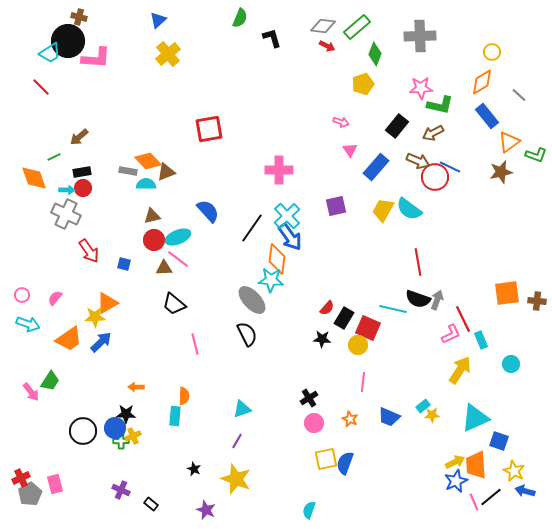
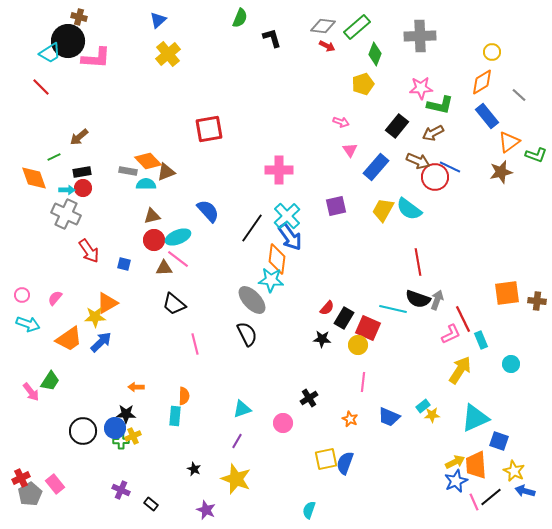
pink circle at (314, 423): moved 31 px left
pink rectangle at (55, 484): rotated 24 degrees counterclockwise
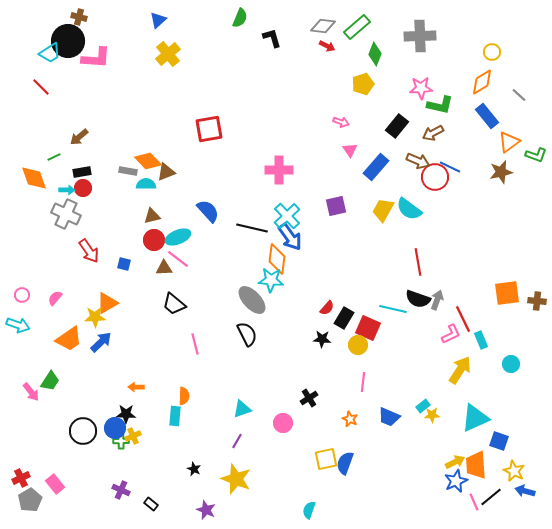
black line at (252, 228): rotated 68 degrees clockwise
cyan arrow at (28, 324): moved 10 px left, 1 px down
gray pentagon at (30, 494): moved 6 px down
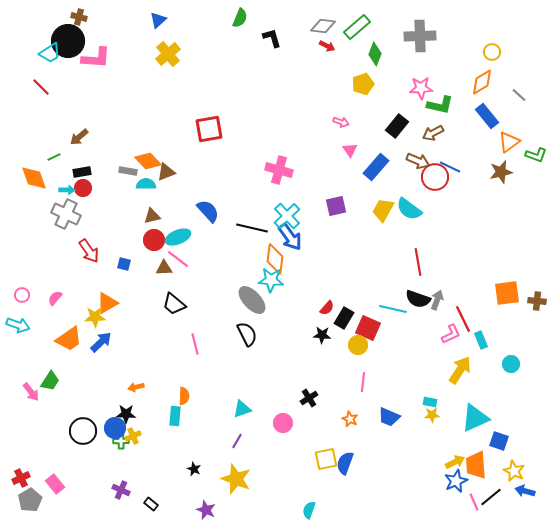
pink cross at (279, 170): rotated 16 degrees clockwise
orange diamond at (277, 259): moved 2 px left
black star at (322, 339): moved 4 px up
orange arrow at (136, 387): rotated 14 degrees counterclockwise
cyan rectangle at (423, 406): moved 7 px right, 4 px up; rotated 48 degrees clockwise
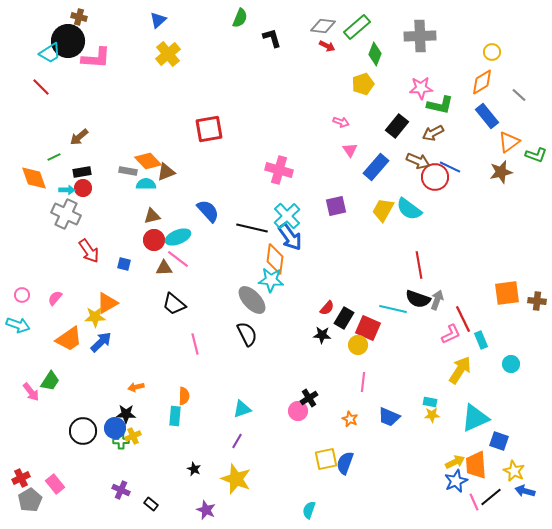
red line at (418, 262): moved 1 px right, 3 px down
pink circle at (283, 423): moved 15 px right, 12 px up
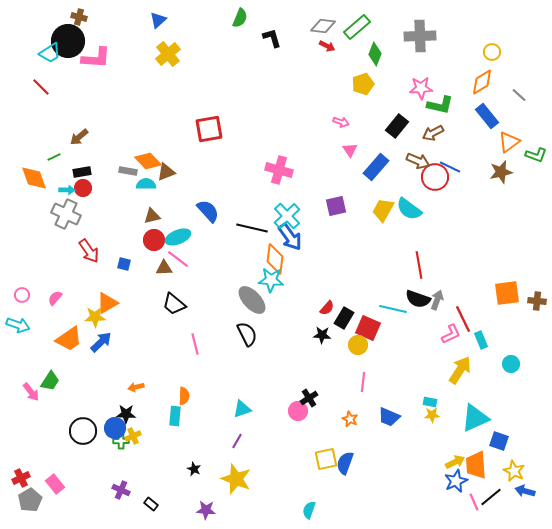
purple star at (206, 510): rotated 18 degrees counterclockwise
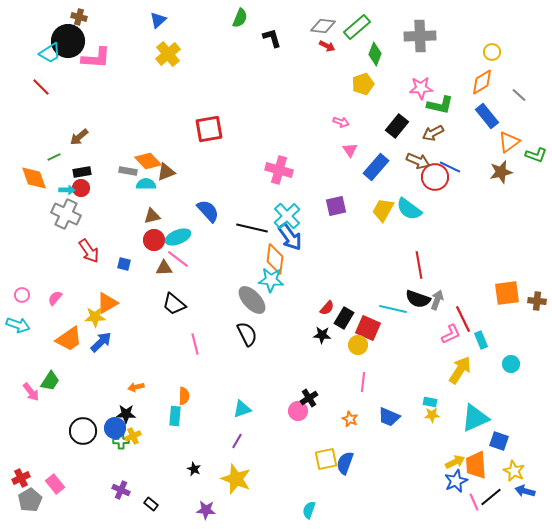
red circle at (83, 188): moved 2 px left
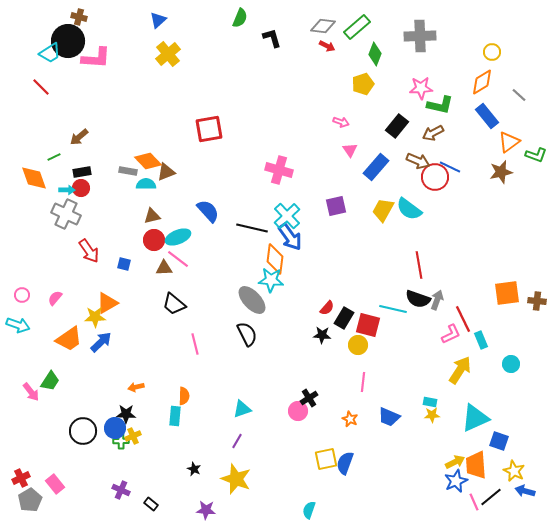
red square at (368, 328): moved 3 px up; rotated 10 degrees counterclockwise
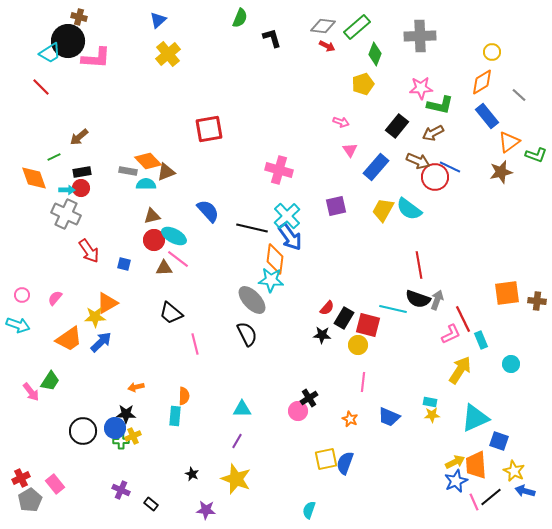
cyan ellipse at (178, 237): moved 4 px left, 1 px up; rotated 50 degrees clockwise
black trapezoid at (174, 304): moved 3 px left, 9 px down
cyan triangle at (242, 409): rotated 18 degrees clockwise
black star at (194, 469): moved 2 px left, 5 px down
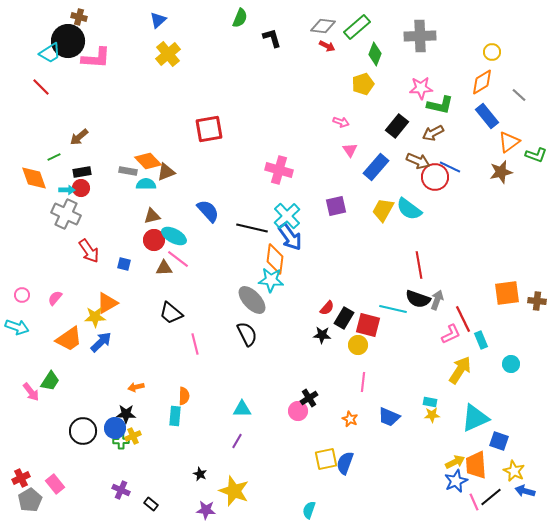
cyan arrow at (18, 325): moved 1 px left, 2 px down
black star at (192, 474): moved 8 px right
yellow star at (236, 479): moved 2 px left, 12 px down
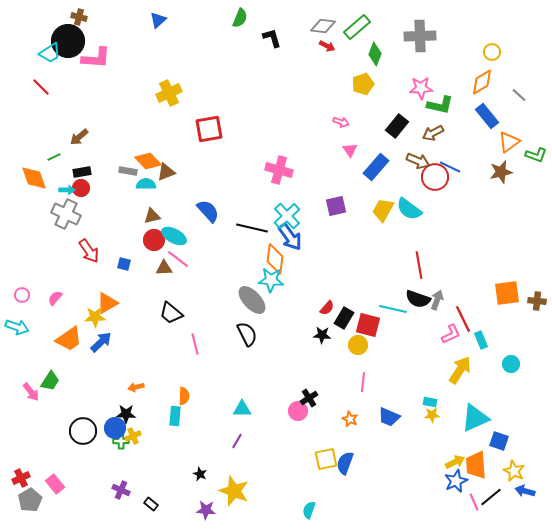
yellow cross at (168, 54): moved 1 px right, 39 px down; rotated 15 degrees clockwise
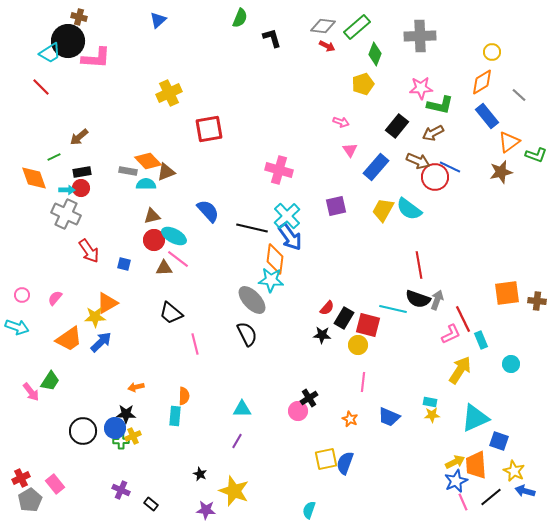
pink line at (474, 502): moved 11 px left
